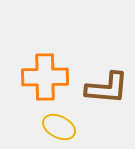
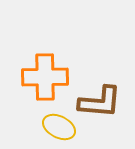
brown L-shape: moved 7 px left, 14 px down
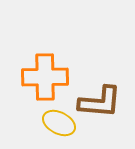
yellow ellipse: moved 4 px up
